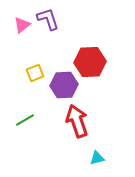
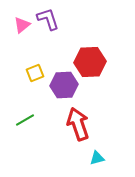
red arrow: moved 1 px right, 3 px down
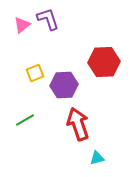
red hexagon: moved 14 px right
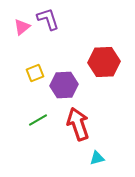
pink triangle: moved 2 px down
green line: moved 13 px right
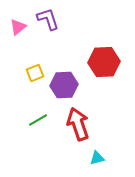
pink triangle: moved 4 px left
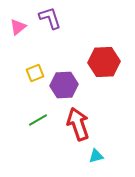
purple L-shape: moved 2 px right, 1 px up
cyan triangle: moved 1 px left, 2 px up
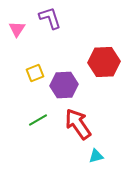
pink triangle: moved 1 px left, 2 px down; rotated 18 degrees counterclockwise
red arrow: rotated 16 degrees counterclockwise
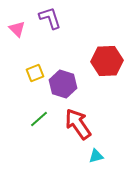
pink triangle: rotated 18 degrees counterclockwise
red hexagon: moved 3 px right, 1 px up
purple hexagon: moved 1 px left, 1 px up; rotated 20 degrees clockwise
green line: moved 1 px right, 1 px up; rotated 12 degrees counterclockwise
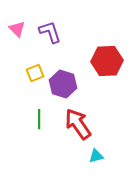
purple L-shape: moved 14 px down
green line: rotated 48 degrees counterclockwise
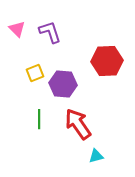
purple hexagon: rotated 12 degrees counterclockwise
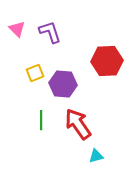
green line: moved 2 px right, 1 px down
